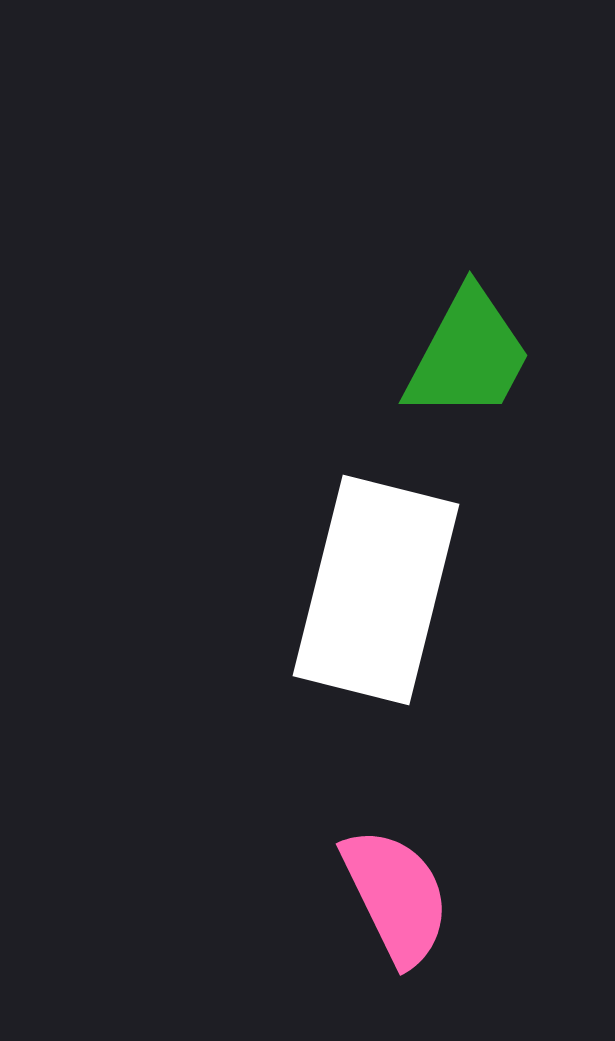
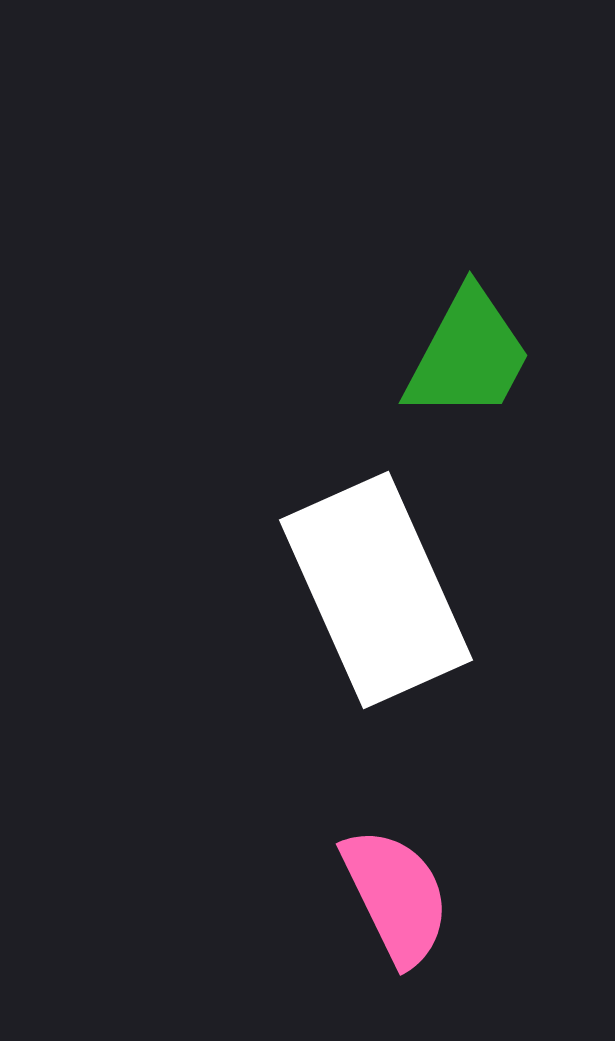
white rectangle: rotated 38 degrees counterclockwise
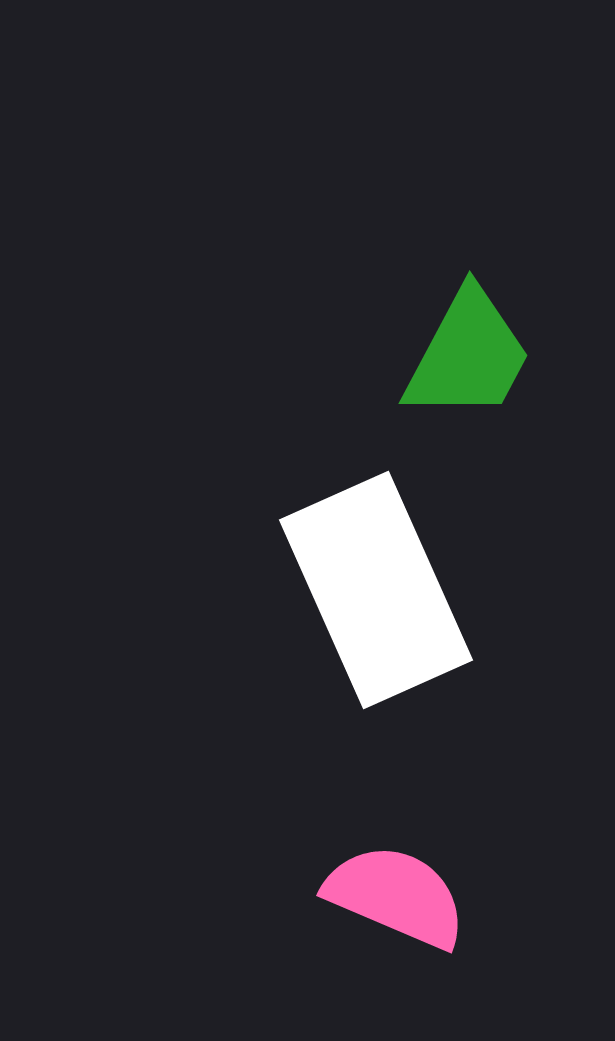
pink semicircle: rotated 41 degrees counterclockwise
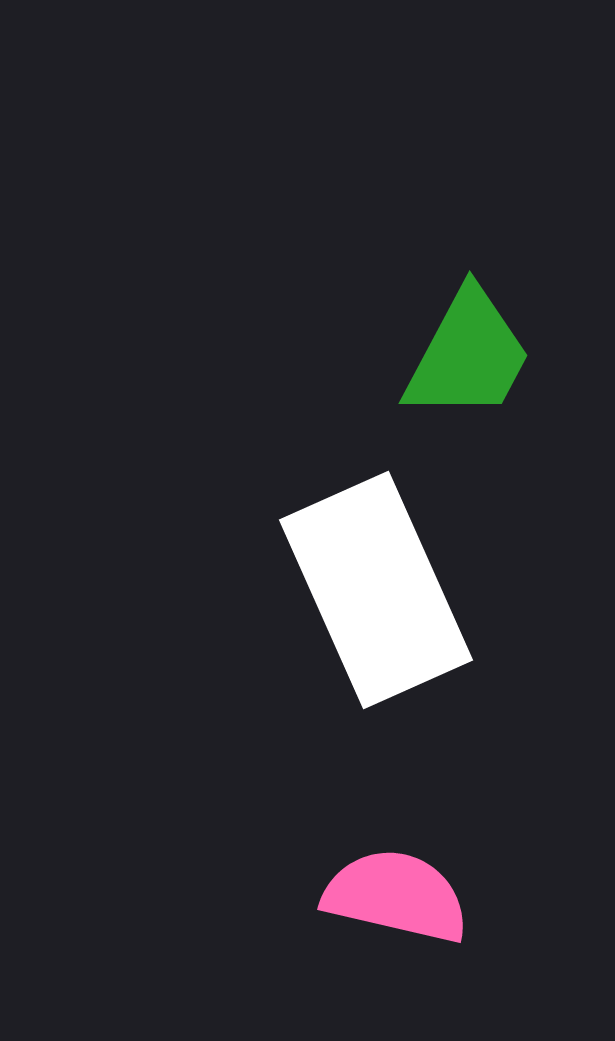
pink semicircle: rotated 10 degrees counterclockwise
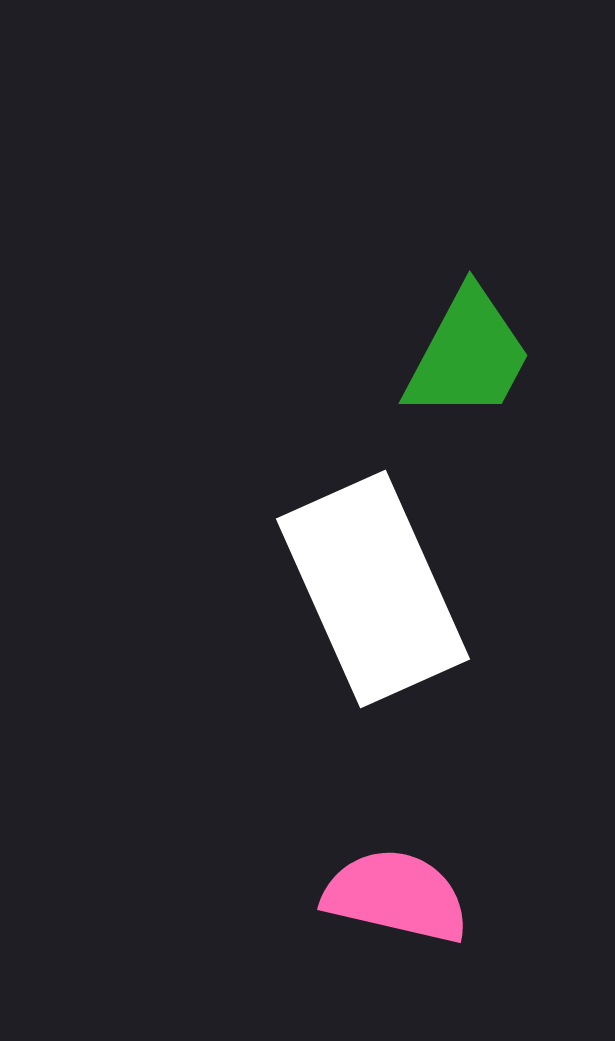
white rectangle: moved 3 px left, 1 px up
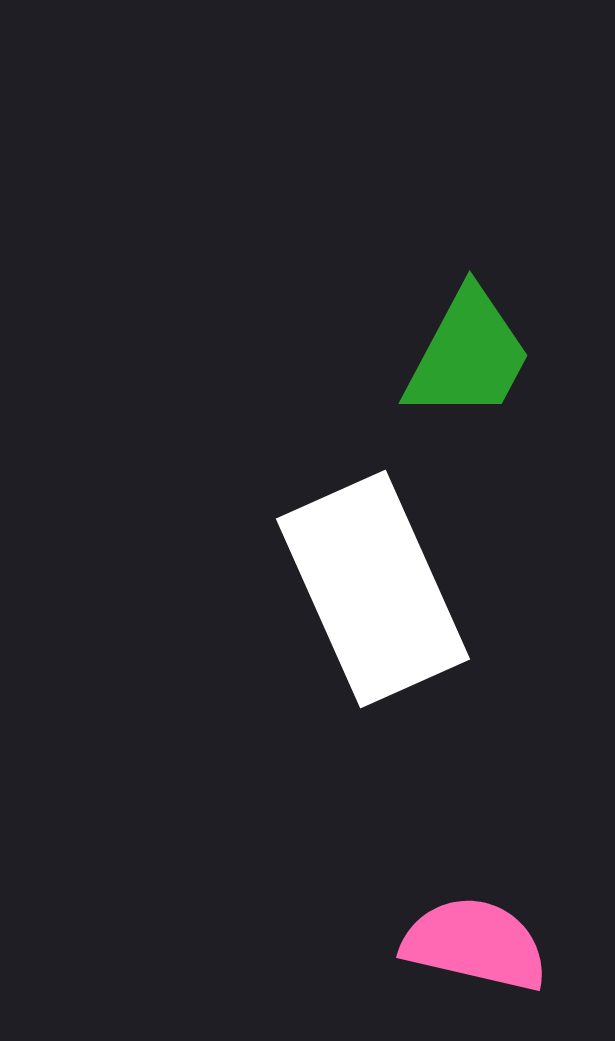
pink semicircle: moved 79 px right, 48 px down
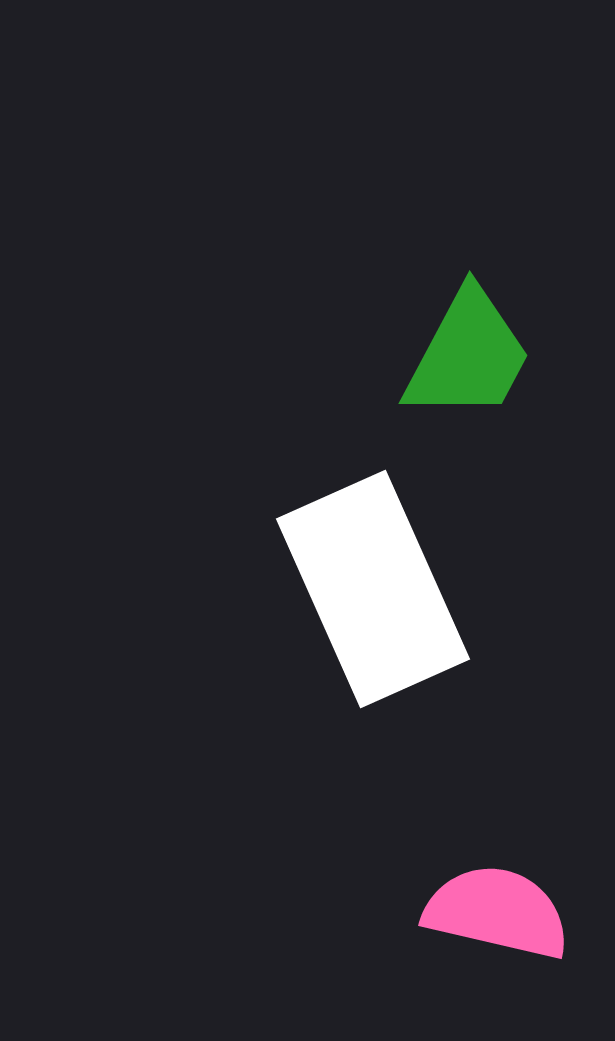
pink semicircle: moved 22 px right, 32 px up
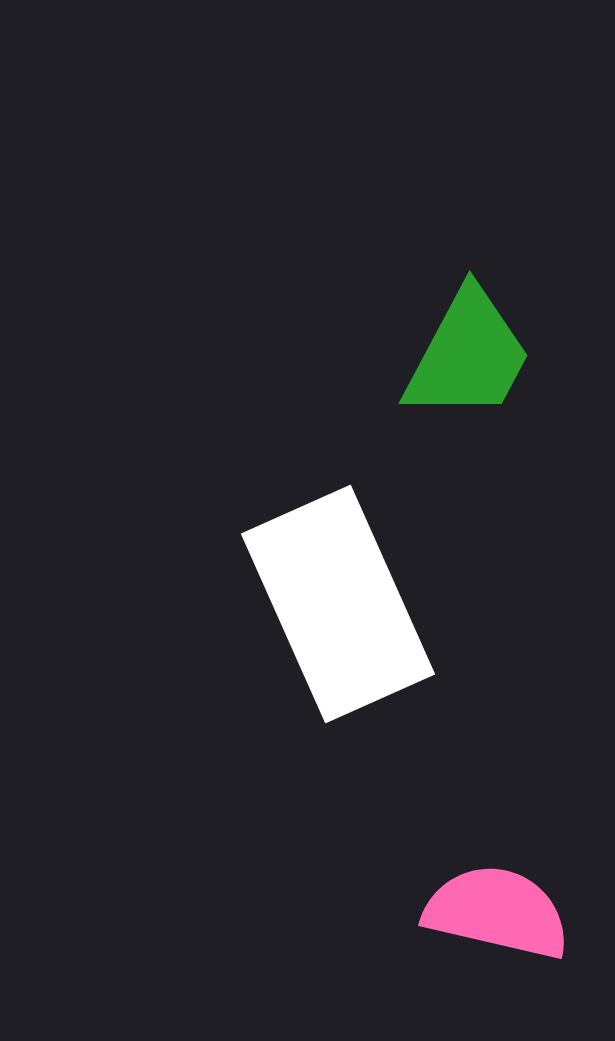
white rectangle: moved 35 px left, 15 px down
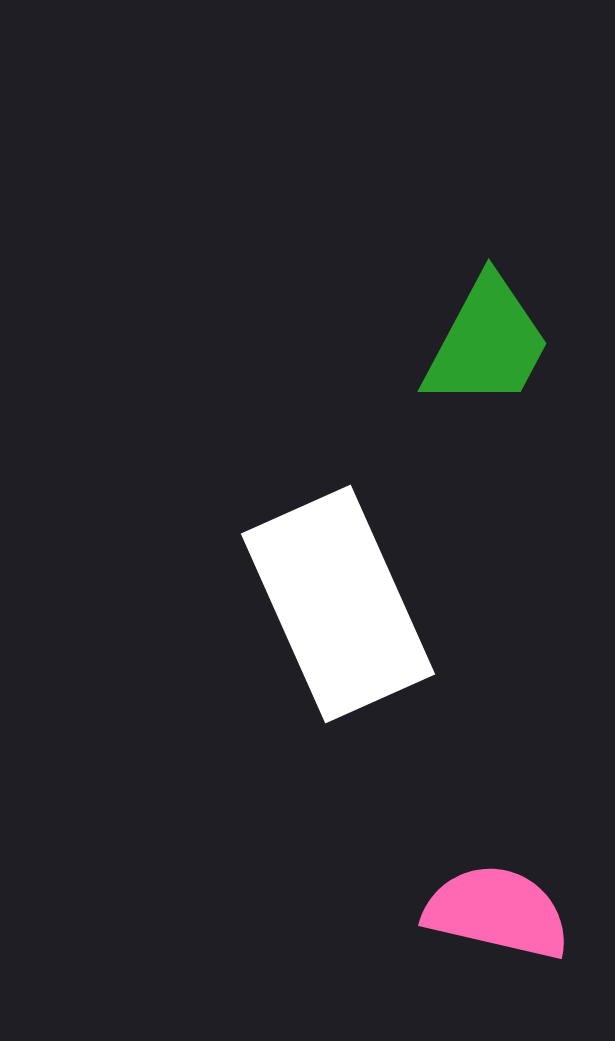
green trapezoid: moved 19 px right, 12 px up
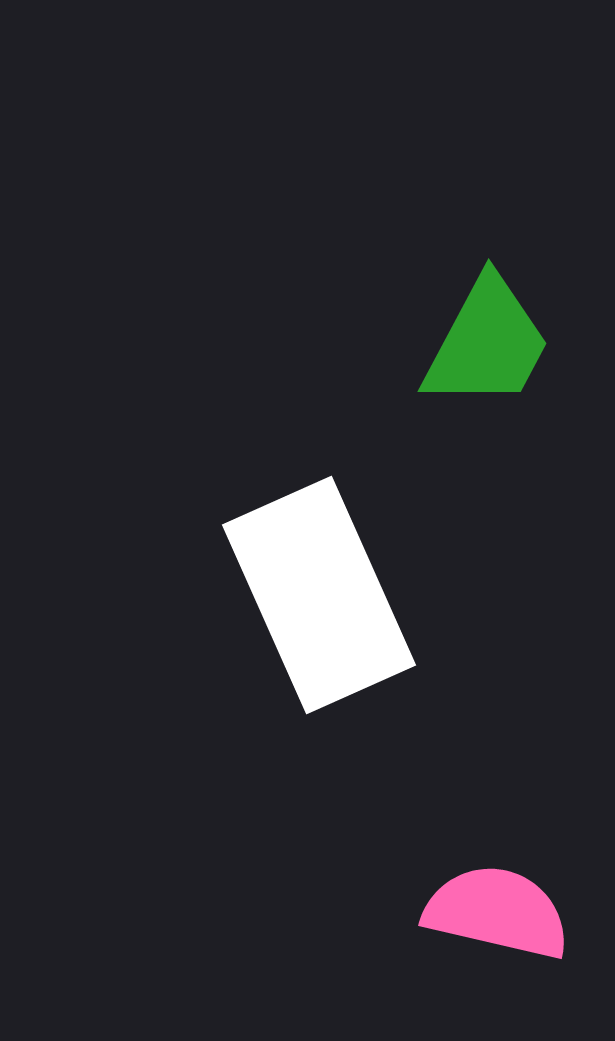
white rectangle: moved 19 px left, 9 px up
